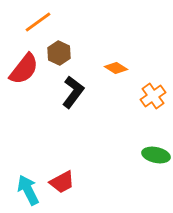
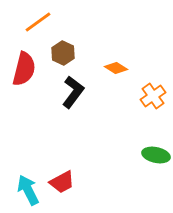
brown hexagon: moved 4 px right
red semicircle: rotated 24 degrees counterclockwise
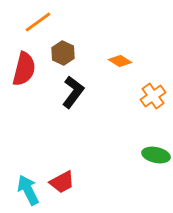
orange diamond: moved 4 px right, 7 px up
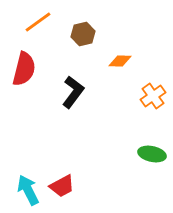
brown hexagon: moved 20 px right, 19 px up; rotated 20 degrees clockwise
orange diamond: rotated 30 degrees counterclockwise
green ellipse: moved 4 px left, 1 px up
red trapezoid: moved 4 px down
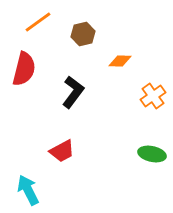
red trapezoid: moved 35 px up
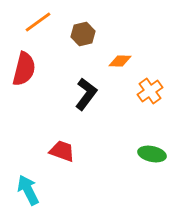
black L-shape: moved 13 px right, 2 px down
orange cross: moved 3 px left, 5 px up
red trapezoid: rotated 132 degrees counterclockwise
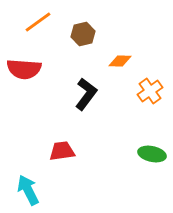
red semicircle: rotated 80 degrees clockwise
red trapezoid: rotated 28 degrees counterclockwise
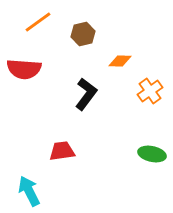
cyan arrow: moved 1 px right, 1 px down
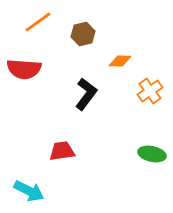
cyan arrow: rotated 144 degrees clockwise
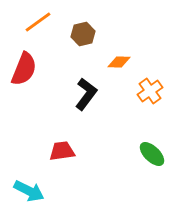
orange diamond: moved 1 px left, 1 px down
red semicircle: rotated 72 degrees counterclockwise
green ellipse: rotated 32 degrees clockwise
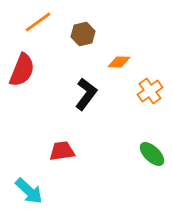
red semicircle: moved 2 px left, 1 px down
cyan arrow: rotated 16 degrees clockwise
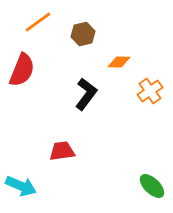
green ellipse: moved 32 px down
cyan arrow: moved 8 px left, 5 px up; rotated 20 degrees counterclockwise
